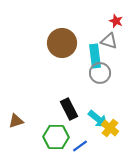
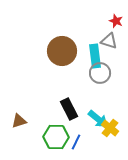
brown circle: moved 8 px down
brown triangle: moved 3 px right
blue line: moved 4 px left, 4 px up; rotated 28 degrees counterclockwise
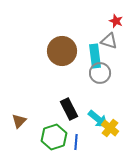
brown triangle: rotated 28 degrees counterclockwise
green hexagon: moved 2 px left; rotated 20 degrees counterclockwise
blue line: rotated 21 degrees counterclockwise
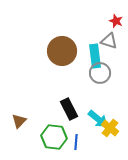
green hexagon: rotated 25 degrees clockwise
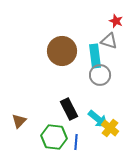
gray circle: moved 2 px down
